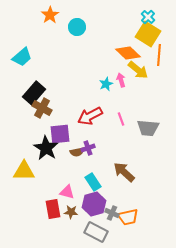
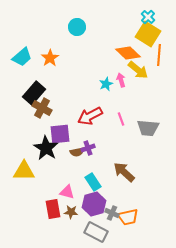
orange star: moved 43 px down
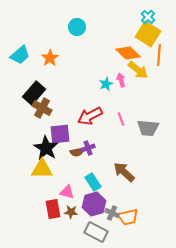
cyan trapezoid: moved 2 px left, 2 px up
yellow triangle: moved 18 px right, 2 px up
